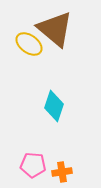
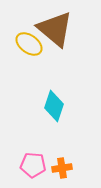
orange cross: moved 4 px up
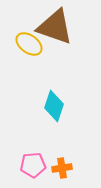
brown triangle: moved 2 px up; rotated 21 degrees counterclockwise
pink pentagon: rotated 10 degrees counterclockwise
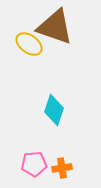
cyan diamond: moved 4 px down
pink pentagon: moved 1 px right, 1 px up
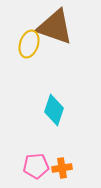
yellow ellipse: rotated 72 degrees clockwise
pink pentagon: moved 2 px right, 2 px down
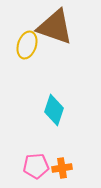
yellow ellipse: moved 2 px left, 1 px down
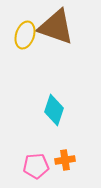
brown triangle: moved 1 px right
yellow ellipse: moved 2 px left, 10 px up
orange cross: moved 3 px right, 8 px up
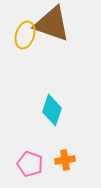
brown triangle: moved 4 px left, 3 px up
cyan diamond: moved 2 px left
pink pentagon: moved 6 px left, 2 px up; rotated 25 degrees clockwise
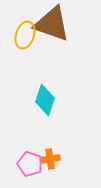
cyan diamond: moved 7 px left, 10 px up
orange cross: moved 15 px left, 1 px up
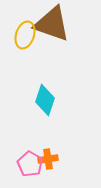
orange cross: moved 2 px left
pink pentagon: rotated 10 degrees clockwise
